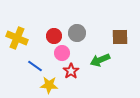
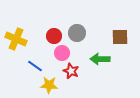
yellow cross: moved 1 px left, 1 px down
green arrow: moved 1 px up; rotated 24 degrees clockwise
red star: rotated 14 degrees counterclockwise
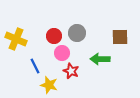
blue line: rotated 28 degrees clockwise
yellow star: rotated 12 degrees clockwise
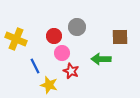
gray circle: moved 6 px up
green arrow: moved 1 px right
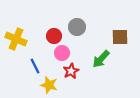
green arrow: rotated 48 degrees counterclockwise
red star: rotated 21 degrees clockwise
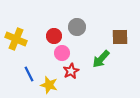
blue line: moved 6 px left, 8 px down
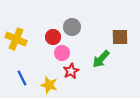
gray circle: moved 5 px left
red circle: moved 1 px left, 1 px down
blue line: moved 7 px left, 4 px down
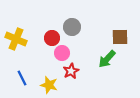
red circle: moved 1 px left, 1 px down
green arrow: moved 6 px right
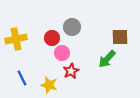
yellow cross: rotated 35 degrees counterclockwise
